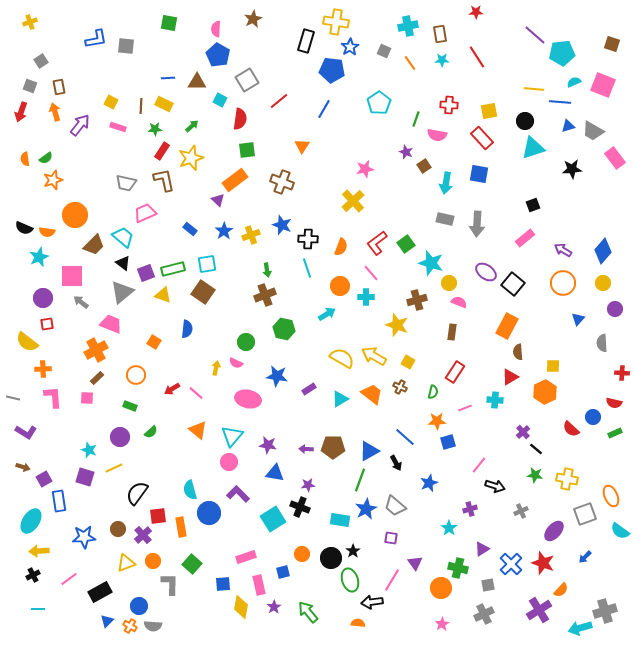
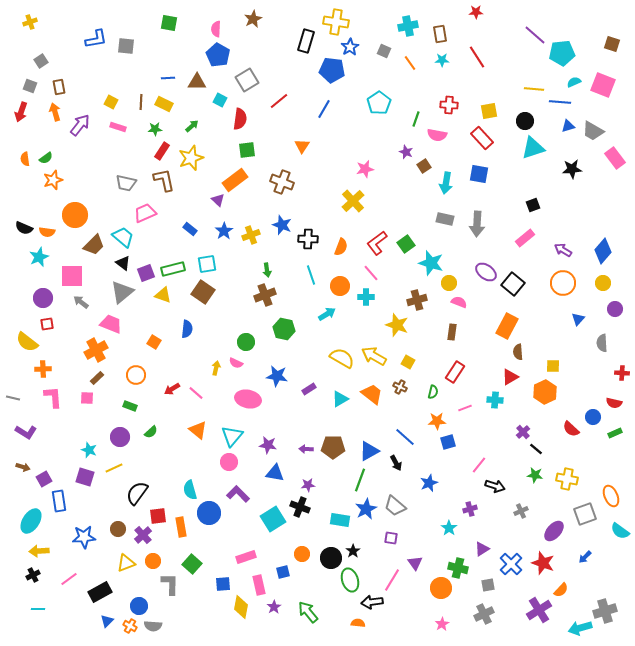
brown line at (141, 106): moved 4 px up
cyan line at (307, 268): moved 4 px right, 7 px down
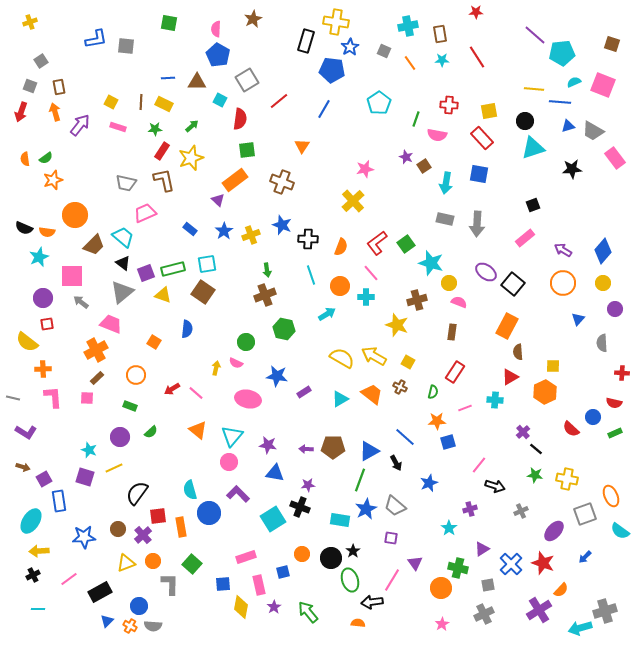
purple star at (406, 152): moved 5 px down
purple rectangle at (309, 389): moved 5 px left, 3 px down
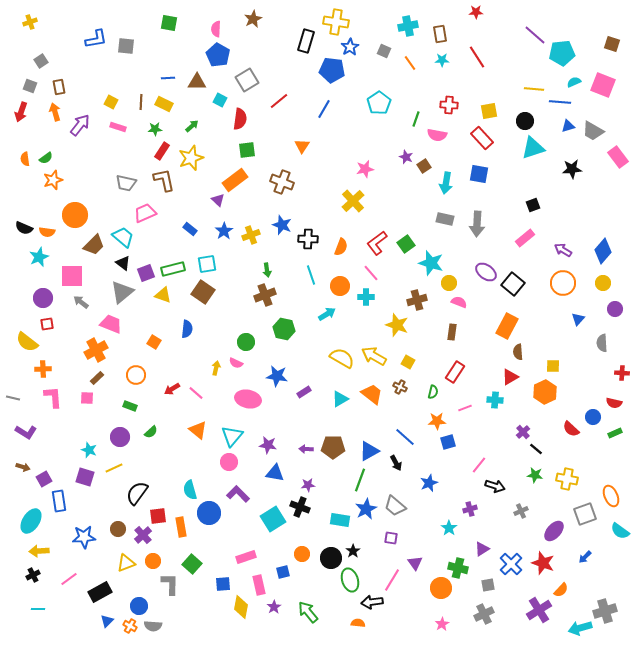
pink rectangle at (615, 158): moved 3 px right, 1 px up
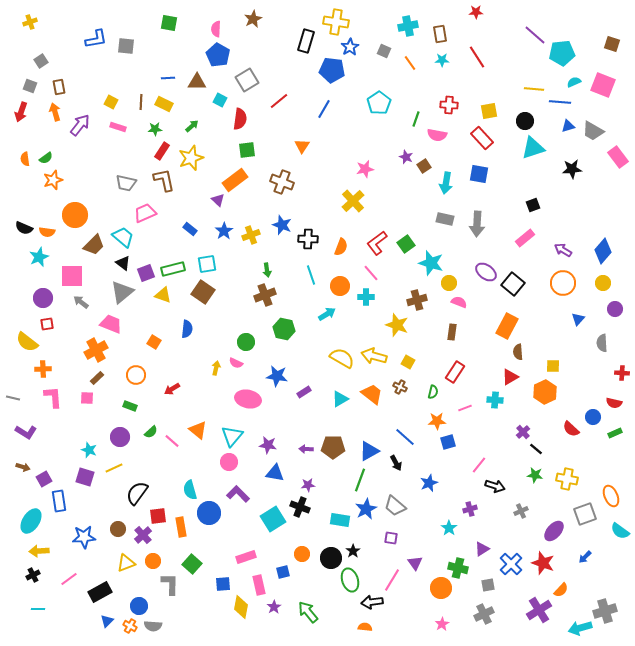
yellow arrow at (374, 356): rotated 15 degrees counterclockwise
pink line at (196, 393): moved 24 px left, 48 px down
orange semicircle at (358, 623): moved 7 px right, 4 px down
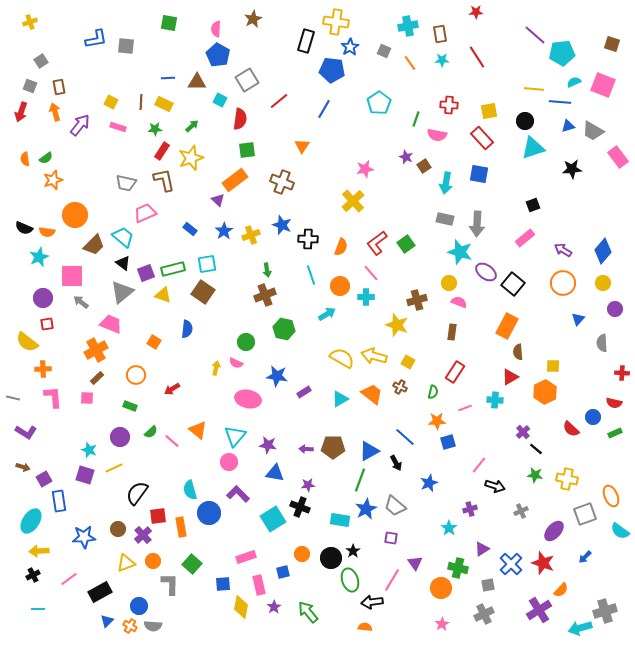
cyan star at (431, 263): moved 29 px right, 11 px up
cyan triangle at (232, 436): moved 3 px right
purple square at (85, 477): moved 2 px up
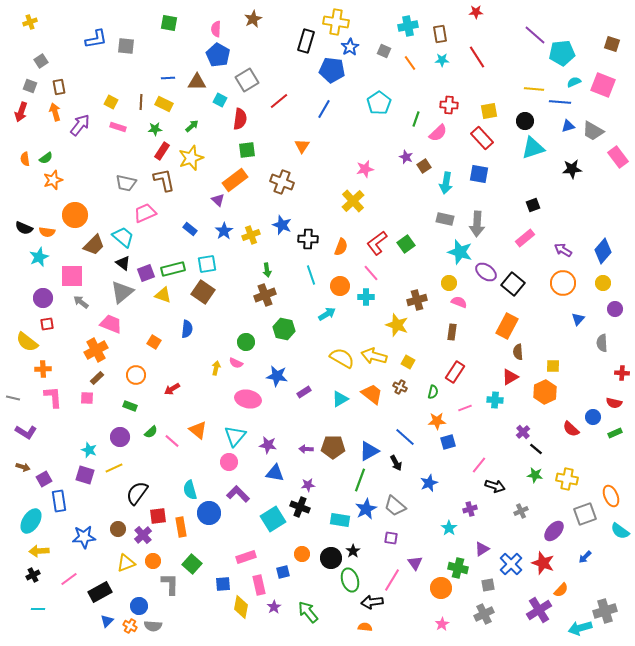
pink semicircle at (437, 135): moved 1 px right, 2 px up; rotated 54 degrees counterclockwise
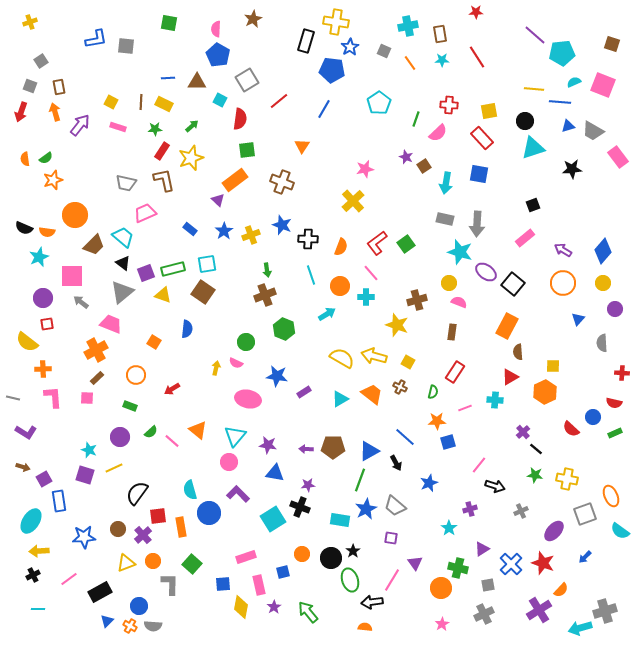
green hexagon at (284, 329): rotated 10 degrees clockwise
